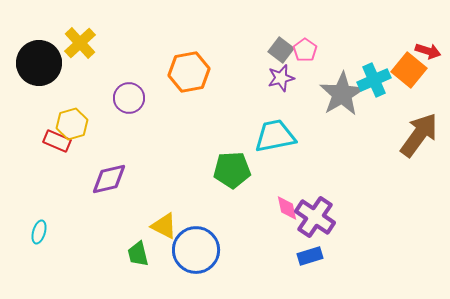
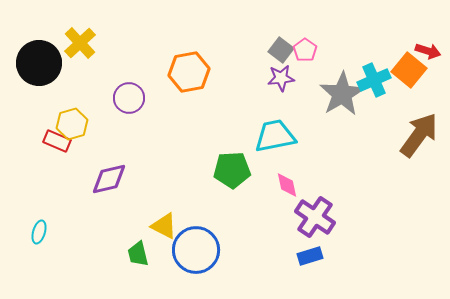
purple star: rotated 8 degrees clockwise
pink diamond: moved 23 px up
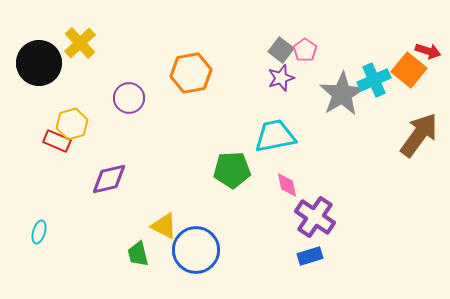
orange hexagon: moved 2 px right, 1 px down
purple star: rotated 12 degrees counterclockwise
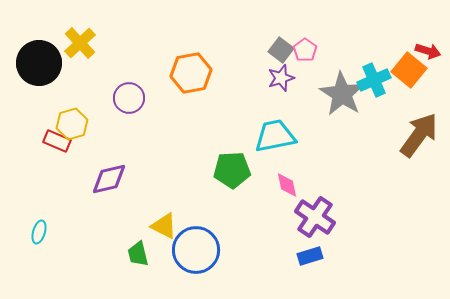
gray star: rotated 9 degrees counterclockwise
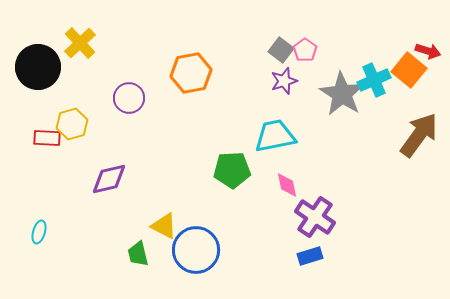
black circle: moved 1 px left, 4 px down
purple star: moved 3 px right, 3 px down
red rectangle: moved 10 px left, 3 px up; rotated 20 degrees counterclockwise
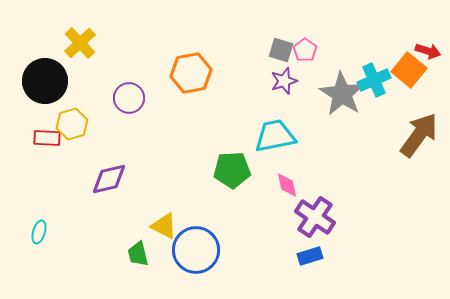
gray square: rotated 20 degrees counterclockwise
black circle: moved 7 px right, 14 px down
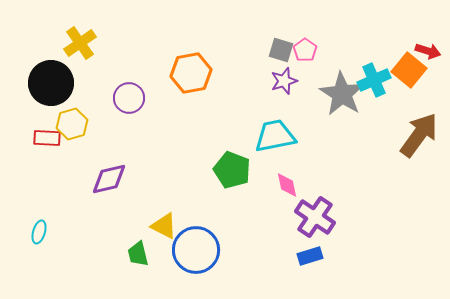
yellow cross: rotated 8 degrees clockwise
black circle: moved 6 px right, 2 px down
green pentagon: rotated 24 degrees clockwise
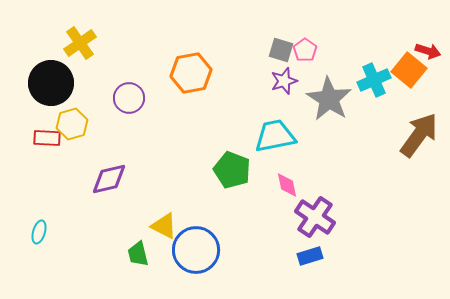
gray star: moved 13 px left, 5 px down
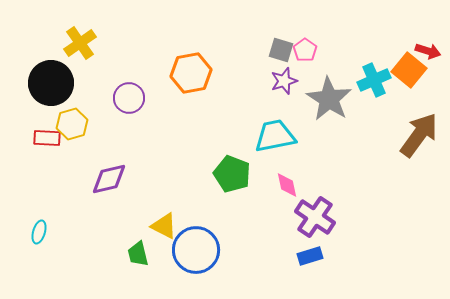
green pentagon: moved 4 px down
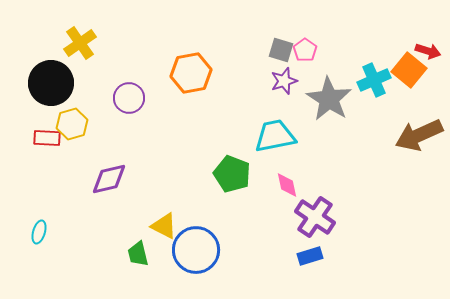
brown arrow: rotated 150 degrees counterclockwise
